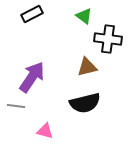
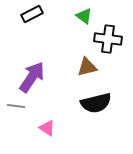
black semicircle: moved 11 px right
pink triangle: moved 2 px right, 3 px up; rotated 18 degrees clockwise
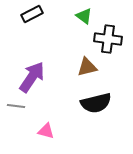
pink triangle: moved 1 px left, 3 px down; rotated 18 degrees counterclockwise
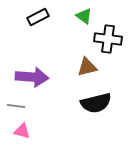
black rectangle: moved 6 px right, 3 px down
purple arrow: rotated 60 degrees clockwise
pink triangle: moved 24 px left
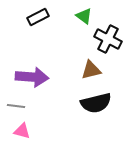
black cross: rotated 20 degrees clockwise
brown triangle: moved 4 px right, 3 px down
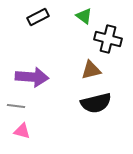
black cross: rotated 12 degrees counterclockwise
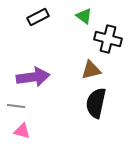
purple arrow: moved 1 px right; rotated 12 degrees counterclockwise
black semicircle: rotated 116 degrees clockwise
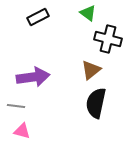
green triangle: moved 4 px right, 3 px up
brown triangle: rotated 25 degrees counterclockwise
